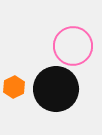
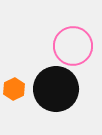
orange hexagon: moved 2 px down
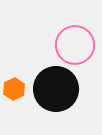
pink circle: moved 2 px right, 1 px up
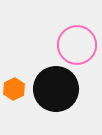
pink circle: moved 2 px right
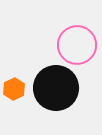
black circle: moved 1 px up
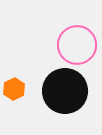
black circle: moved 9 px right, 3 px down
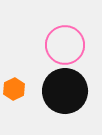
pink circle: moved 12 px left
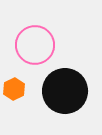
pink circle: moved 30 px left
